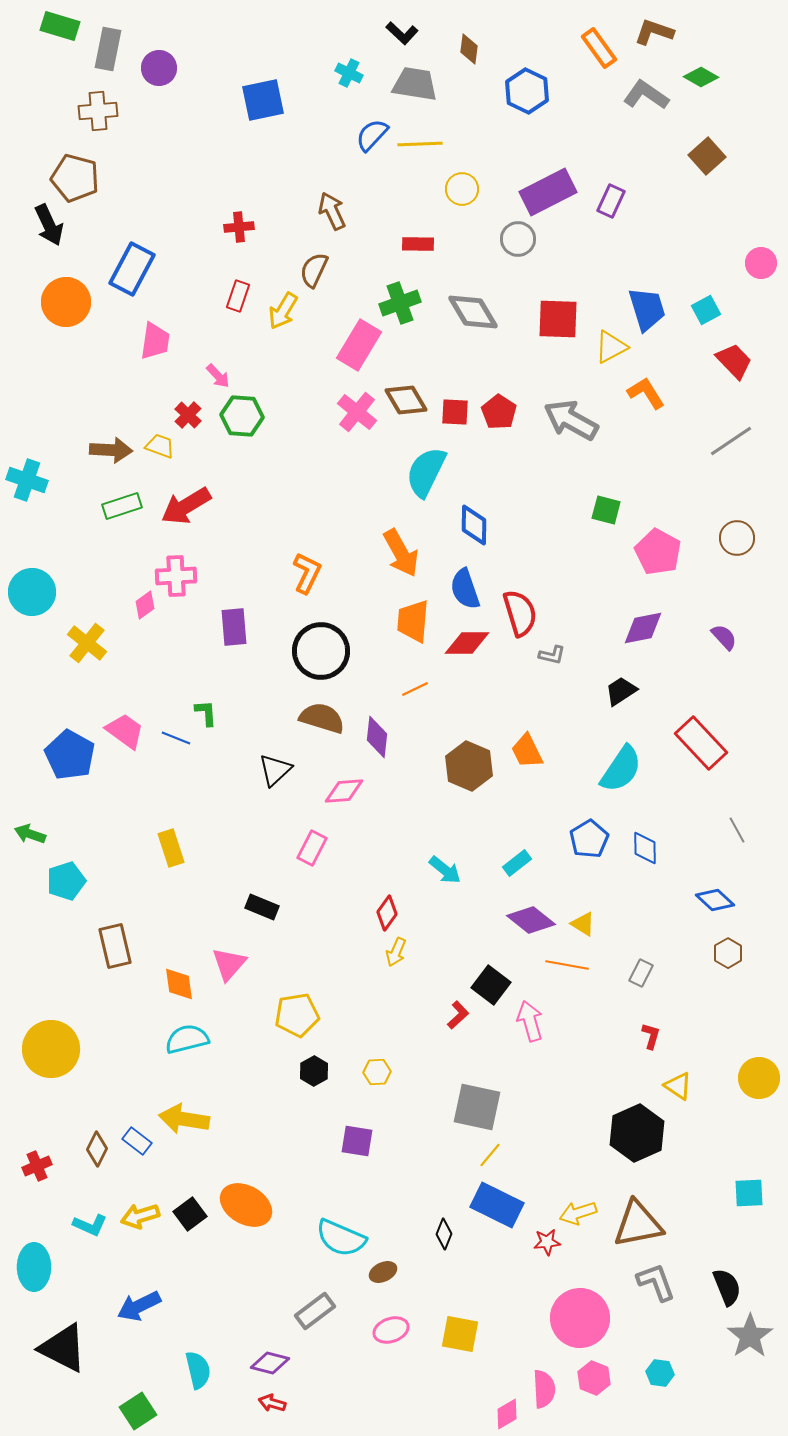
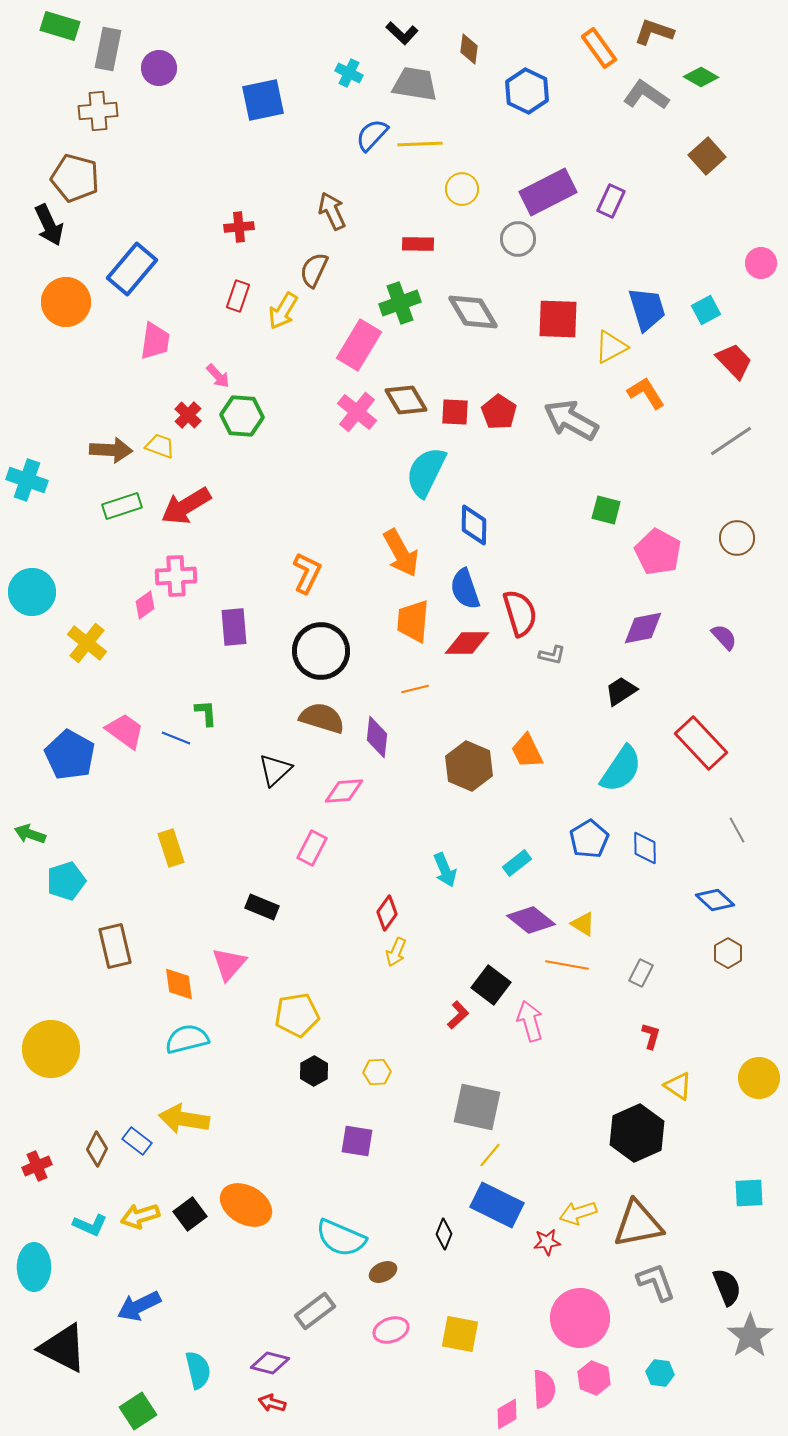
blue rectangle at (132, 269): rotated 12 degrees clockwise
orange line at (415, 689): rotated 12 degrees clockwise
cyan arrow at (445, 870): rotated 28 degrees clockwise
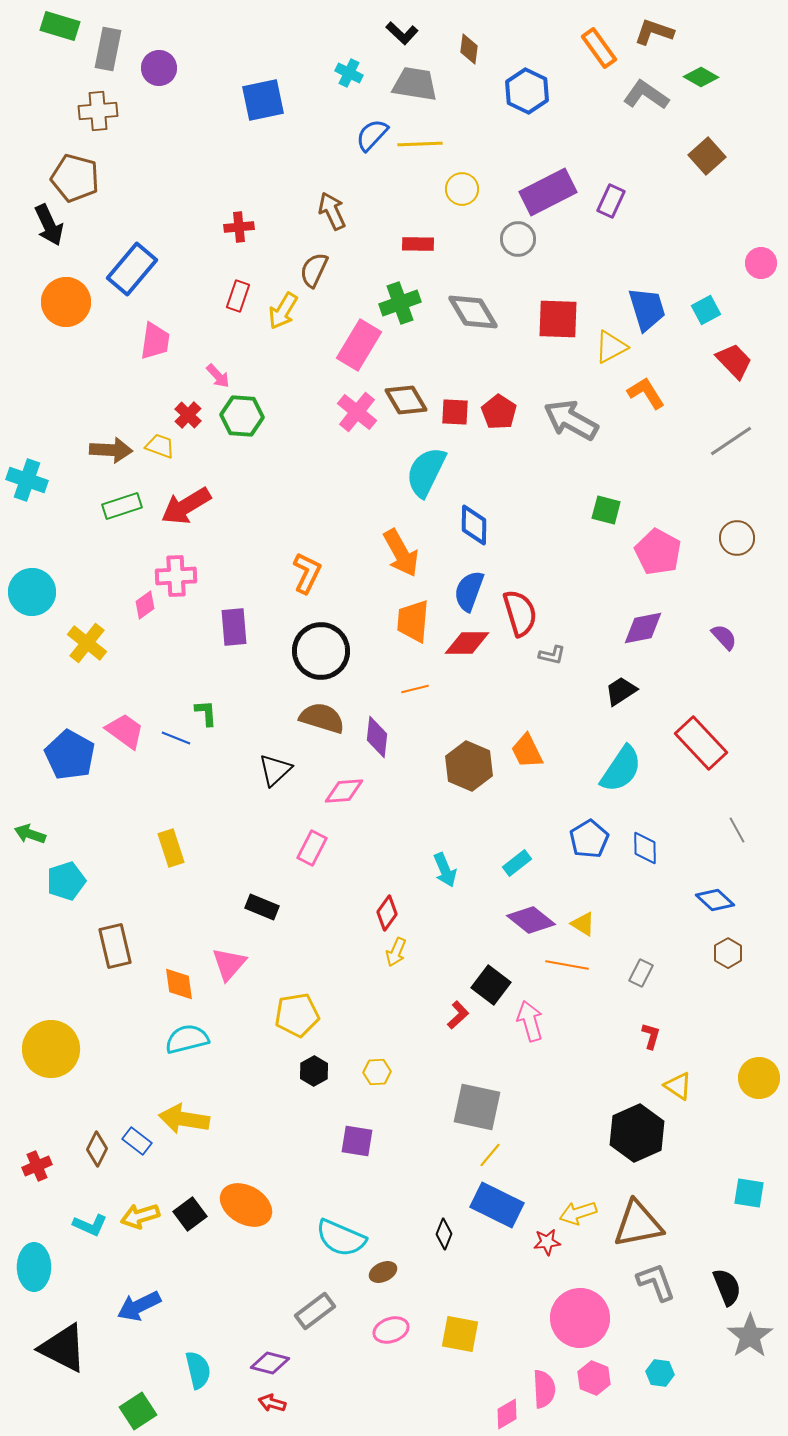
blue semicircle at (465, 589): moved 4 px right, 2 px down; rotated 39 degrees clockwise
cyan square at (749, 1193): rotated 12 degrees clockwise
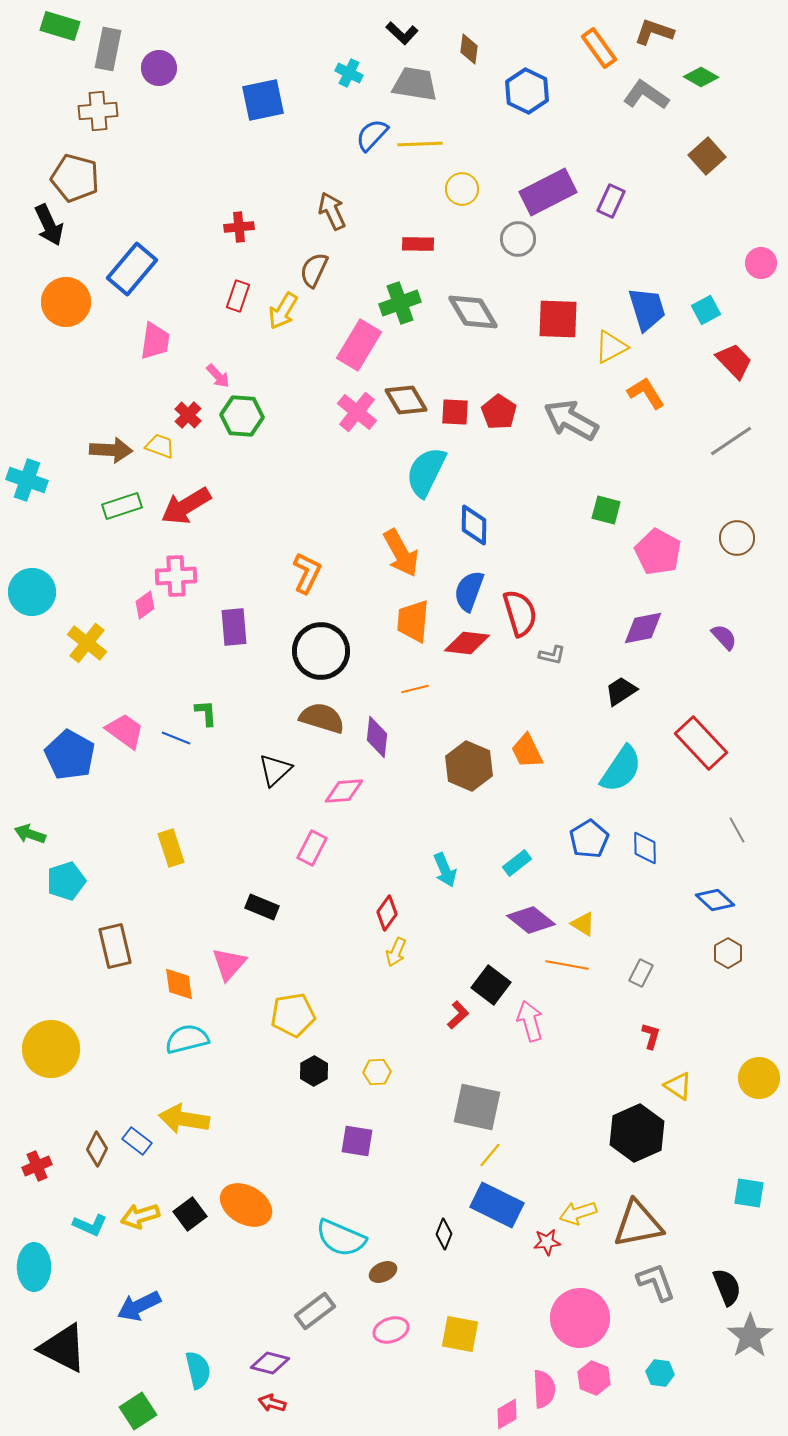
red diamond at (467, 643): rotated 6 degrees clockwise
yellow pentagon at (297, 1015): moved 4 px left
